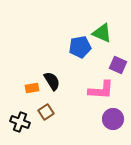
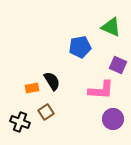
green triangle: moved 9 px right, 6 px up
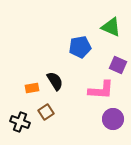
black semicircle: moved 3 px right
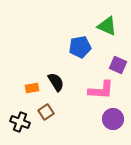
green triangle: moved 4 px left, 1 px up
black semicircle: moved 1 px right, 1 px down
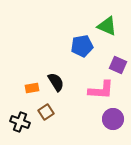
blue pentagon: moved 2 px right, 1 px up
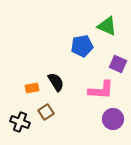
purple square: moved 1 px up
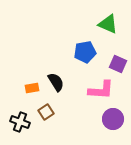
green triangle: moved 1 px right, 2 px up
blue pentagon: moved 3 px right, 6 px down
